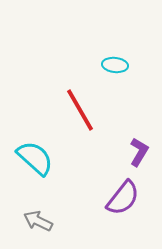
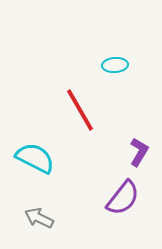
cyan ellipse: rotated 10 degrees counterclockwise
cyan semicircle: rotated 15 degrees counterclockwise
gray arrow: moved 1 px right, 3 px up
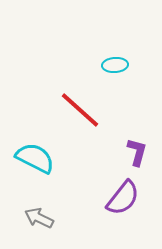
red line: rotated 18 degrees counterclockwise
purple L-shape: moved 2 px left; rotated 16 degrees counterclockwise
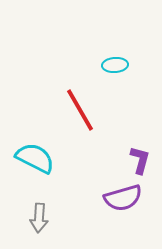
red line: rotated 18 degrees clockwise
purple L-shape: moved 3 px right, 8 px down
purple semicircle: rotated 36 degrees clockwise
gray arrow: rotated 112 degrees counterclockwise
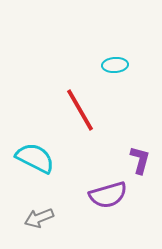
purple semicircle: moved 15 px left, 3 px up
gray arrow: rotated 64 degrees clockwise
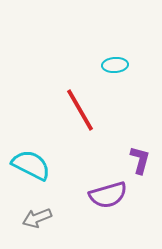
cyan semicircle: moved 4 px left, 7 px down
gray arrow: moved 2 px left
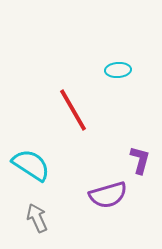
cyan ellipse: moved 3 px right, 5 px down
red line: moved 7 px left
cyan semicircle: rotated 6 degrees clockwise
gray arrow: rotated 88 degrees clockwise
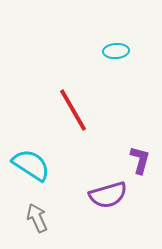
cyan ellipse: moved 2 px left, 19 px up
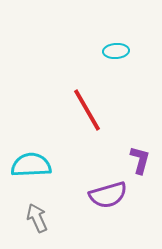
red line: moved 14 px right
cyan semicircle: rotated 36 degrees counterclockwise
